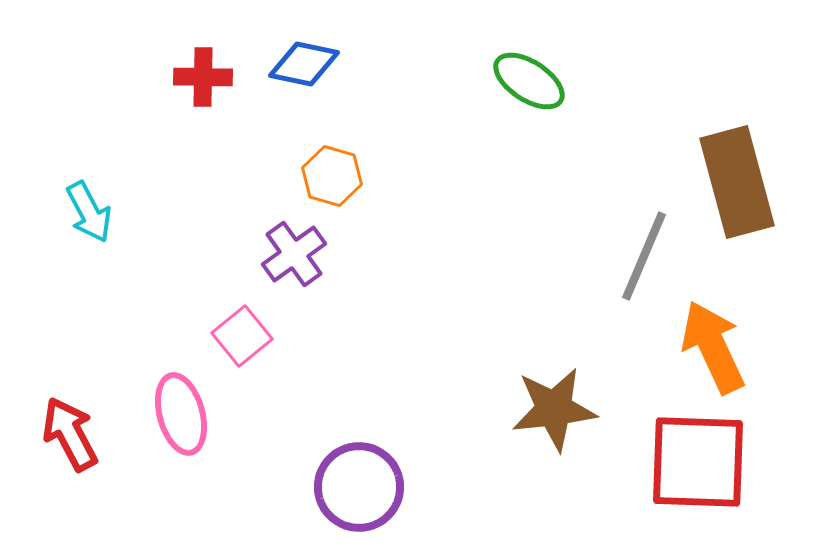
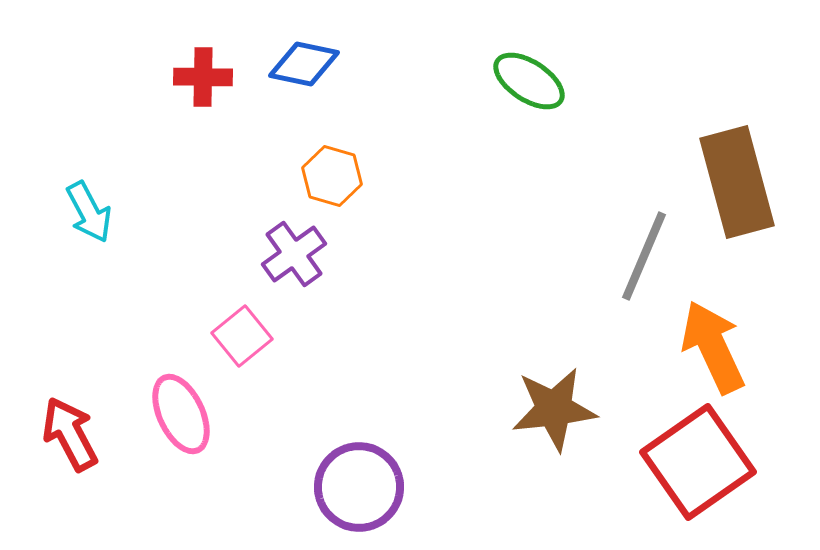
pink ellipse: rotated 10 degrees counterclockwise
red square: rotated 37 degrees counterclockwise
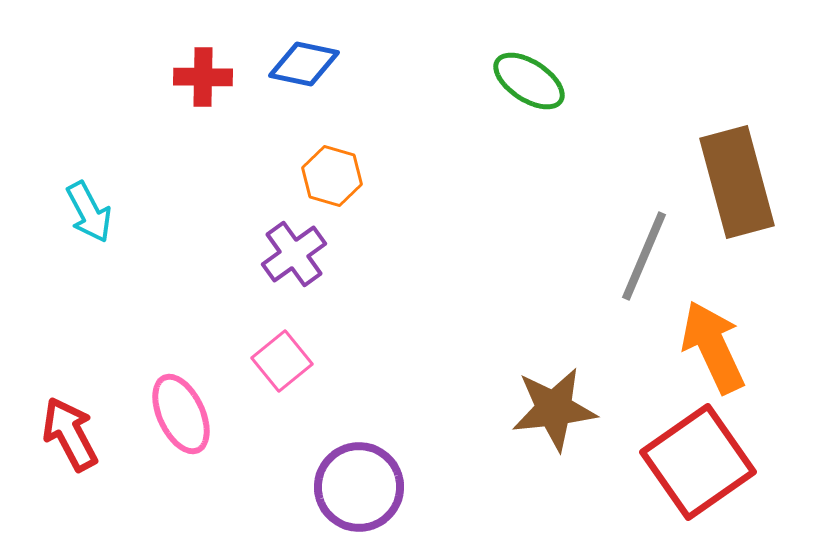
pink square: moved 40 px right, 25 px down
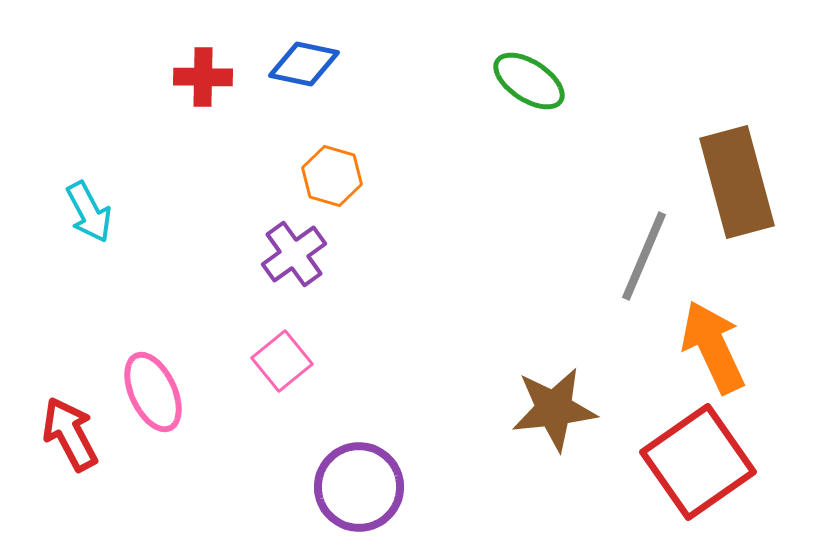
pink ellipse: moved 28 px left, 22 px up
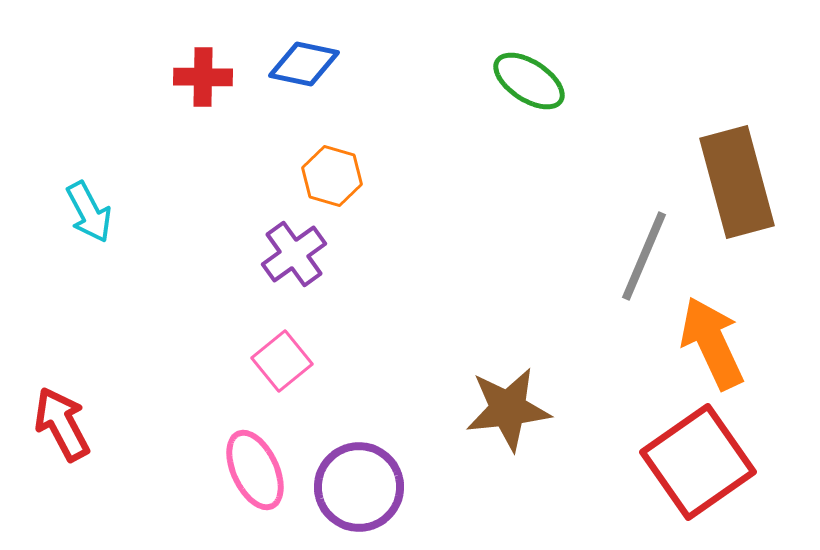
orange arrow: moved 1 px left, 4 px up
pink ellipse: moved 102 px right, 78 px down
brown star: moved 46 px left
red arrow: moved 8 px left, 10 px up
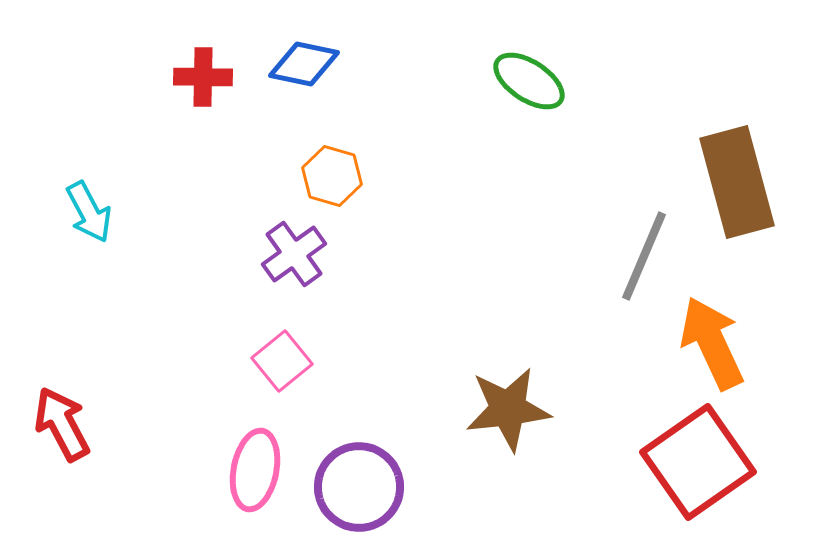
pink ellipse: rotated 36 degrees clockwise
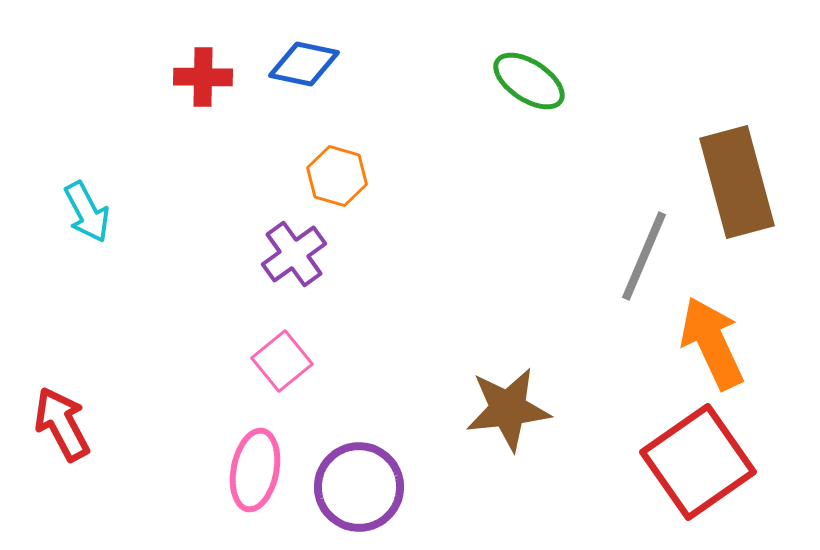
orange hexagon: moved 5 px right
cyan arrow: moved 2 px left
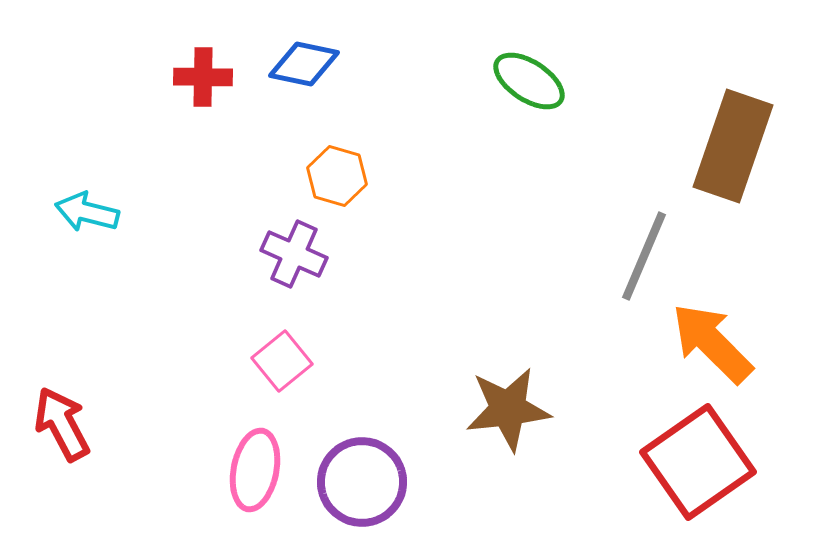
brown rectangle: moved 4 px left, 36 px up; rotated 34 degrees clockwise
cyan arrow: rotated 132 degrees clockwise
purple cross: rotated 30 degrees counterclockwise
orange arrow: rotated 20 degrees counterclockwise
purple circle: moved 3 px right, 5 px up
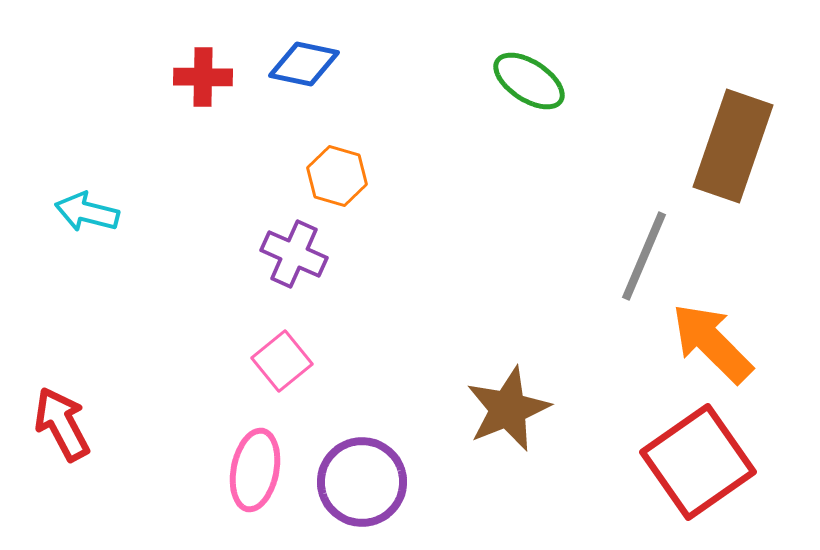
brown star: rotated 16 degrees counterclockwise
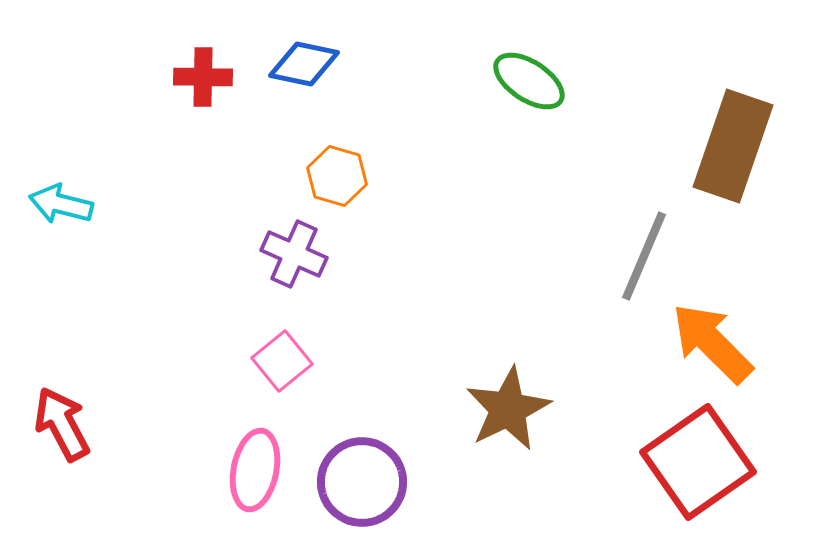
cyan arrow: moved 26 px left, 8 px up
brown star: rotated 4 degrees counterclockwise
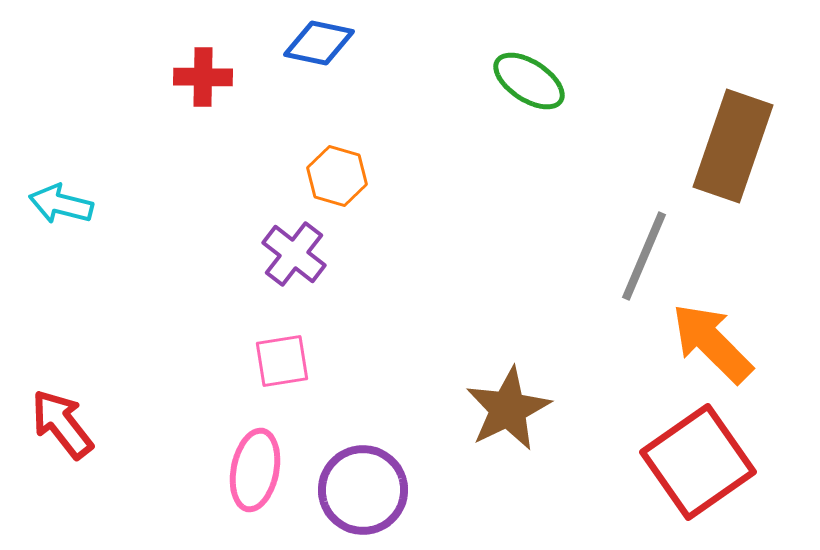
blue diamond: moved 15 px right, 21 px up
purple cross: rotated 14 degrees clockwise
pink square: rotated 30 degrees clockwise
red arrow: rotated 10 degrees counterclockwise
purple circle: moved 1 px right, 8 px down
